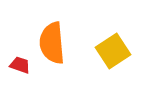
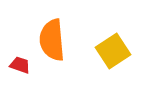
orange semicircle: moved 3 px up
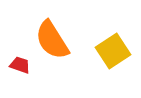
orange semicircle: rotated 27 degrees counterclockwise
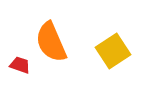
orange semicircle: moved 1 px left, 2 px down; rotated 9 degrees clockwise
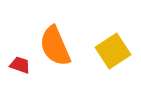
orange semicircle: moved 4 px right, 4 px down
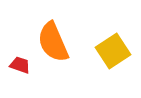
orange semicircle: moved 2 px left, 4 px up
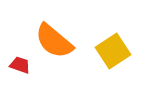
orange semicircle: moved 1 px right, 1 px up; rotated 27 degrees counterclockwise
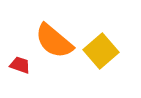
yellow square: moved 12 px left; rotated 8 degrees counterclockwise
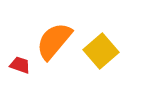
orange semicircle: rotated 90 degrees clockwise
